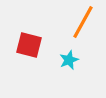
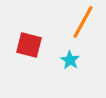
cyan star: moved 1 px right; rotated 18 degrees counterclockwise
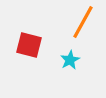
cyan star: rotated 12 degrees clockwise
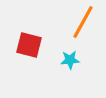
cyan star: rotated 24 degrees clockwise
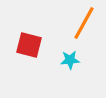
orange line: moved 1 px right, 1 px down
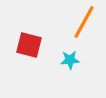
orange line: moved 1 px up
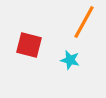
cyan star: rotated 18 degrees clockwise
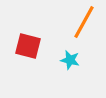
red square: moved 1 px left, 1 px down
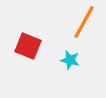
red square: rotated 8 degrees clockwise
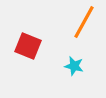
cyan star: moved 4 px right, 6 px down
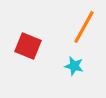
orange line: moved 5 px down
